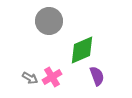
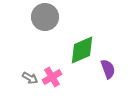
gray circle: moved 4 px left, 4 px up
purple semicircle: moved 11 px right, 7 px up
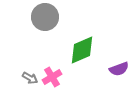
purple semicircle: moved 11 px right; rotated 90 degrees clockwise
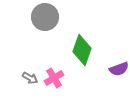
green diamond: rotated 48 degrees counterclockwise
pink cross: moved 2 px right, 1 px down
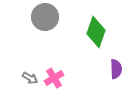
green diamond: moved 14 px right, 18 px up
purple semicircle: moved 3 px left; rotated 72 degrees counterclockwise
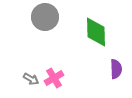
green diamond: rotated 20 degrees counterclockwise
gray arrow: moved 1 px right, 1 px down
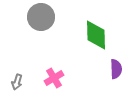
gray circle: moved 4 px left
green diamond: moved 3 px down
gray arrow: moved 14 px left, 3 px down; rotated 77 degrees clockwise
